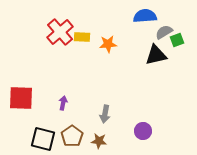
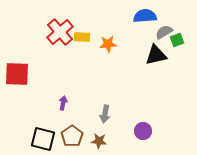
red square: moved 4 px left, 24 px up
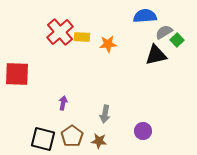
green square: rotated 24 degrees counterclockwise
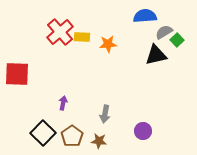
black square: moved 6 px up; rotated 30 degrees clockwise
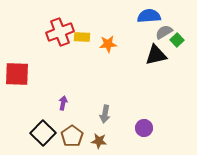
blue semicircle: moved 4 px right
red cross: rotated 20 degrees clockwise
purple circle: moved 1 px right, 3 px up
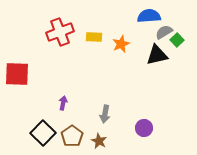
yellow rectangle: moved 12 px right
orange star: moved 13 px right; rotated 18 degrees counterclockwise
black triangle: moved 1 px right
brown star: rotated 21 degrees clockwise
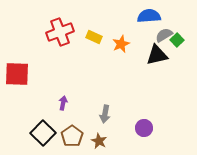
gray semicircle: moved 3 px down
yellow rectangle: rotated 21 degrees clockwise
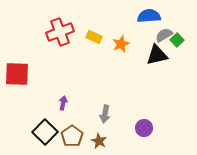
black square: moved 2 px right, 1 px up
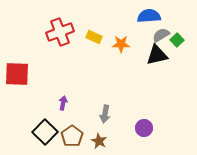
gray semicircle: moved 3 px left
orange star: rotated 24 degrees clockwise
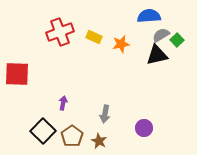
orange star: rotated 12 degrees counterclockwise
black square: moved 2 px left, 1 px up
